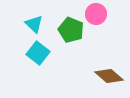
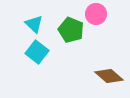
cyan square: moved 1 px left, 1 px up
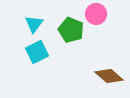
cyan triangle: rotated 24 degrees clockwise
cyan square: rotated 25 degrees clockwise
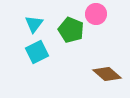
brown diamond: moved 2 px left, 2 px up
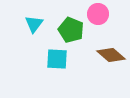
pink circle: moved 2 px right
cyan square: moved 20 px right, 7 px down; rotated 30 degrees clockwise
brown diamond: moved 4 px right, 19 px up
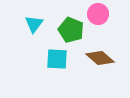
brown diamond: moved 11 px left, 3 px down
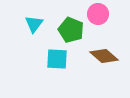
brown diamond: moved 4 px right, 2 px up
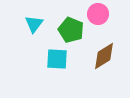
brown diamond: rotated 72 degrees counterclockwise
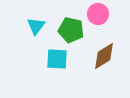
cyan triangle: moved 2 px right, 2 px down
green pentagon: rotated 10 degrees counterclockwise
